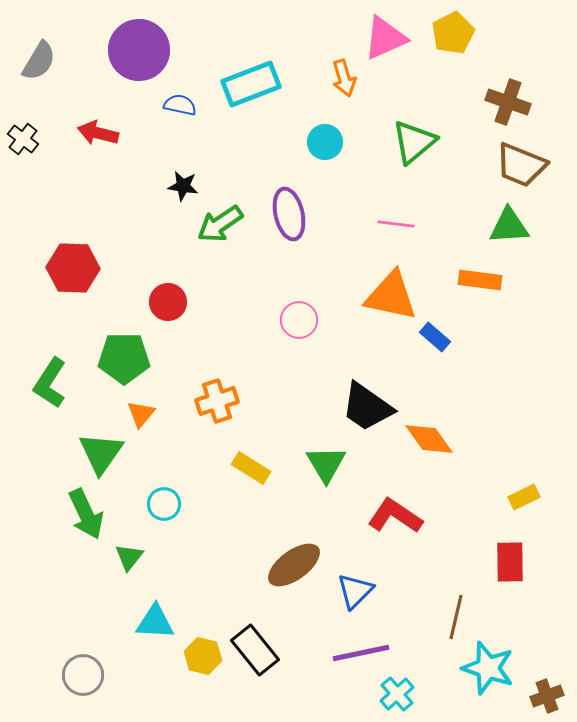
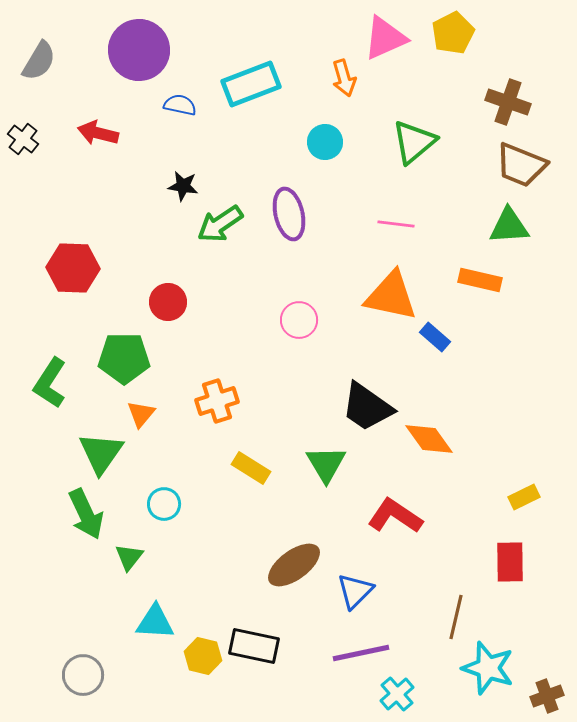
orange rectangle at (480, 280): rotated 6 degrees clockwise
black rectangle at (255, 650): moved 1 px left, 4 px up; rotated 39 degrees counterclockwise
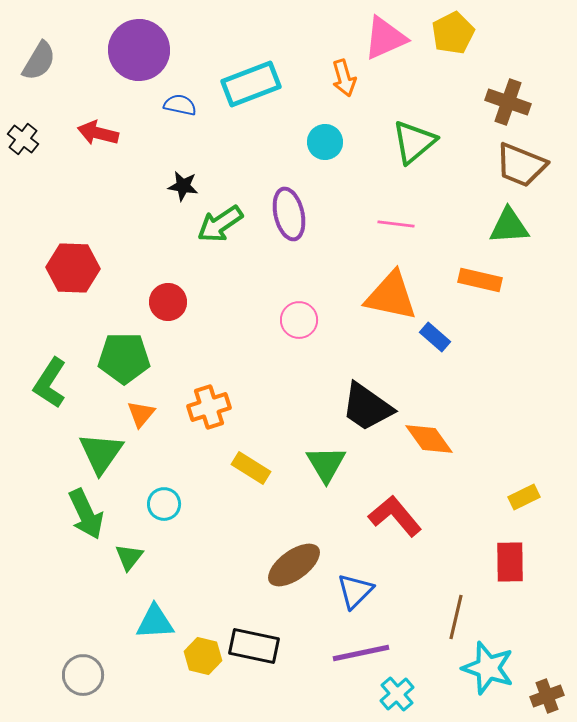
orange cross at (217, 401): moved 8 px left, 6 px down
red L-shape at (395, 516): rotated 16 degrees clockwise
cyan triangle at (155, 622): rotated 6 degrees counterclockwise
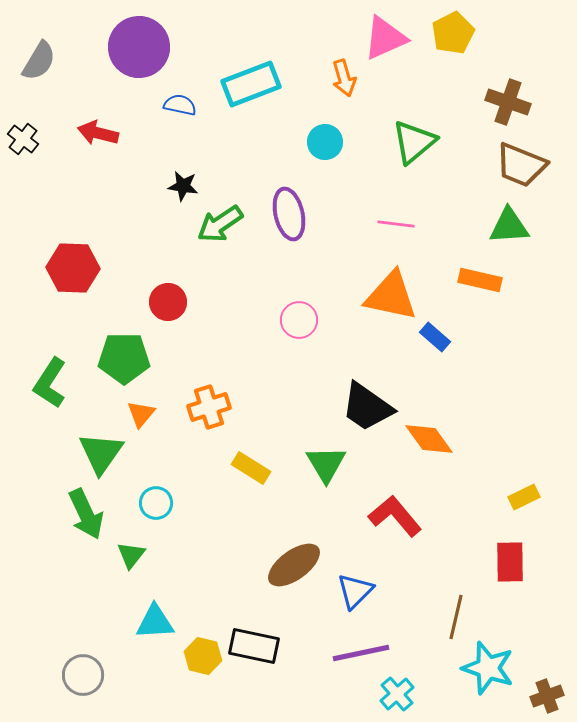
purple circle at (139, 50): moved 3 px up
cyan circle at (164, 504): moved 8 px left, 1 px up
green triangle at (129, 557): moved 2 px right, 2 px up
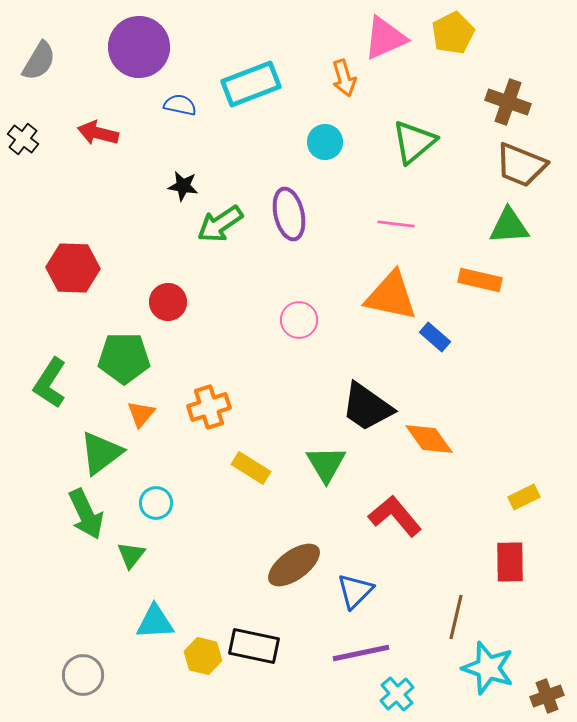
green triangle at (101, 453): rotated 18 degrees clockwise
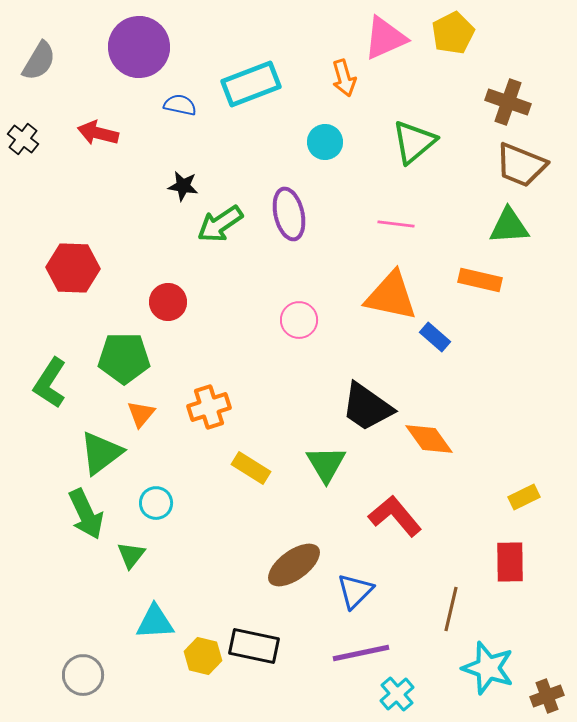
brown line at (456, 617): moved 5 px left, 8 px up
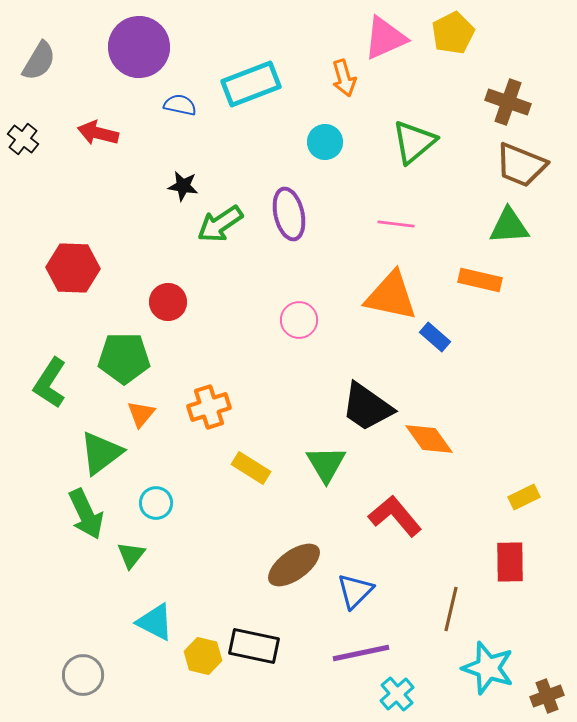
cyan triangle at (155, 622): rotated 30 degrees clockwise
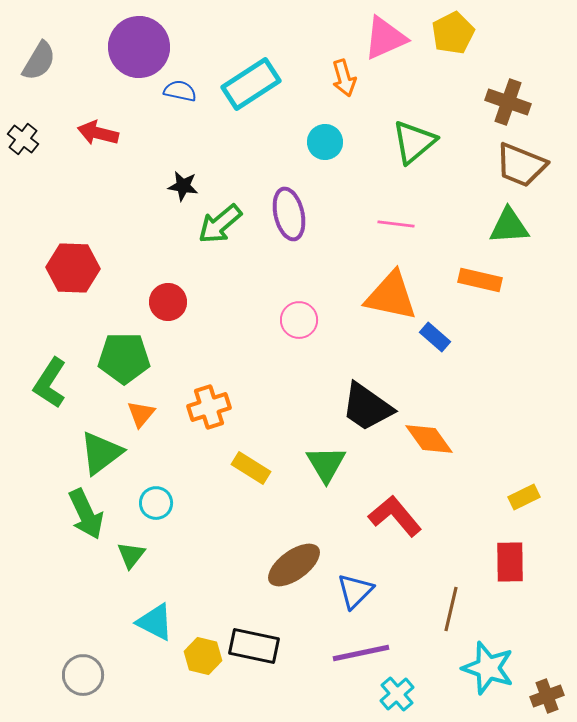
cyan rectangle at (251, 84): rotated 12 degrees counterclockwise
blue semicircle at (180, 105): moved 14 px up
green arrow at (220, 224): rotated 6 degrees counterclockwise
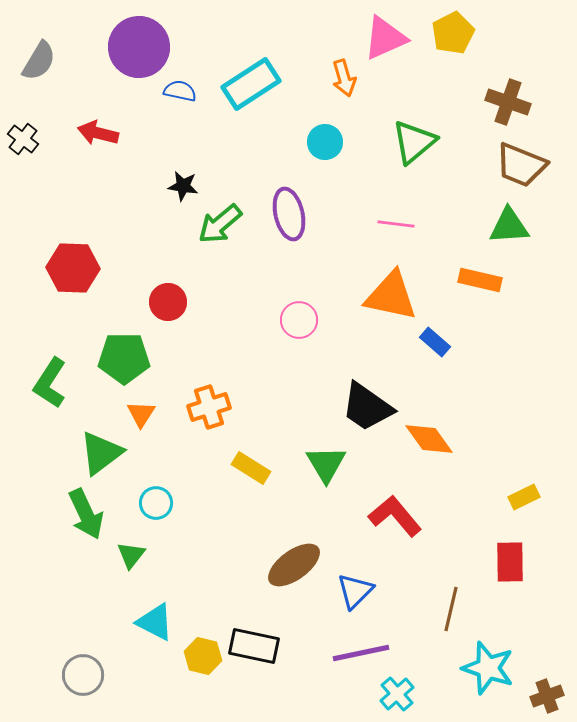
blue rectangle at (435, 337): moved 5 px down
orange triangle at (141, 414): rotated 8 degrees counterclockwise
